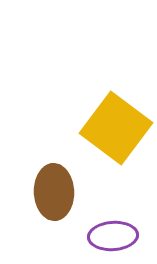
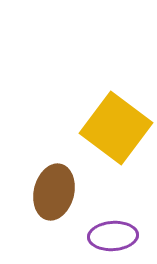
brown ellipse: rotated 16 degrees clockwise
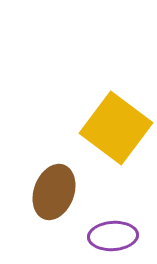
brown ellipse: rotated 6 degrees clockwise
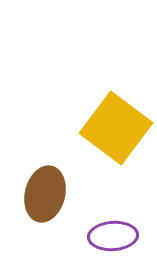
brown ellipse: moved 9 px left, 2 px down; rotated 6 degrees counterclockwise
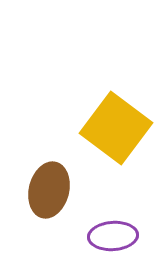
brown ellipse: moved 4 px right, 4 px up
